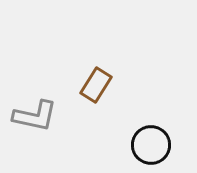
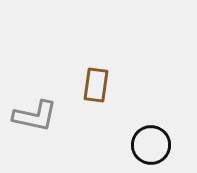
brown rectangle: rotated 24 degrees counterclockwise
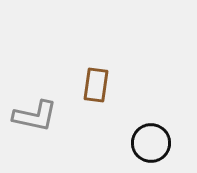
black circle: moved 2 px up
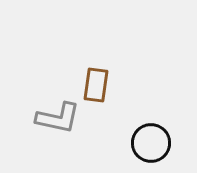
gray L-shape: moved 23 px right, 2 px down
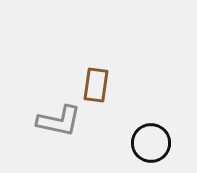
gray L-shape: moved 1 px right, 3 px down
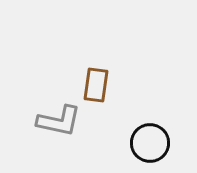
black circle: moved 1 px left
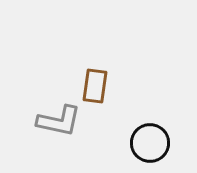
brown rectangle: moved 1 px left, 1 px down
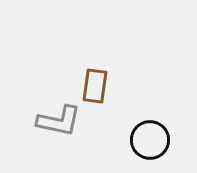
black circle: moved 3 px up
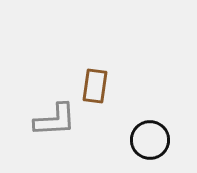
gray L-shape: moved 4 px left, 1 px up; rotated 15 degrees counterclockwise
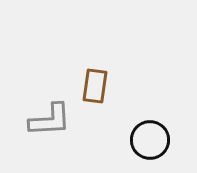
gray L-shape: moved 5 px left
